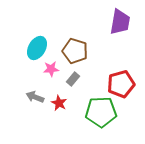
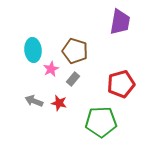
cyan ellipse: moved 4 px left, 2 px down; rotated 35 degrees counterclockwise
pink star: rotated 21 degrees counterclockwise
gray arrow: moved 1 px left, 4 px down
red star: rotated 14 degrees counterclockwise
green pentagon: moved 10 px down
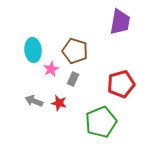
gray rectangle: rotated 16 degrees counterclockwise
green pentagon: rotated 20 degrees counterclockwise
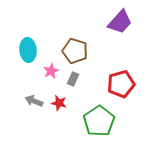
purple trapezoid: rotated 32 degrees clockwise
cyan ellipse: moved 5 px left
pink star: moved 2 px down
green pentagon: moved 2 px left, 1 px up; rotated 12 degrees counterclockwise
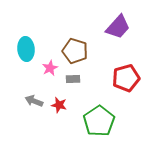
purple trapezoid: moved 2 px left, 5 px down
cyan ellipse: moved 2 px left, 1 px up
pink star: moved 1 px left, 3 px up
gray rectangle: rotated 64 degrees clockwise
red pentagon: moved 5 px right, 6 px up
red star: moved 2 px down
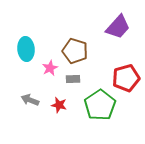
gray arrow: moved 4 px left, 1 px up
green pentagon: moved 1 px right, 16 px up
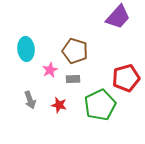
purple trapezoid: moved 10 px up
pink star: moved 2 px down
gray arrow: rotated 132 degrees counterclockwise
green pentagon: rotated 8 degrees clockwise
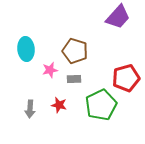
pink star: rotated 14 degrees clockwise
gray rectangle: moved 1 px right
gray arrow: moved 9 px down; rotated 24 degrees clockwise
green pentagon: moved 1 px right
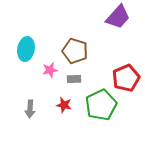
cyan ellipse: rotated 15 degrees clockwise
red pentagon: rotated 8 degrees counterclockwise
red star: moved 5 px right
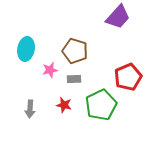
red pentagon: moved 2 px right, 1 px up
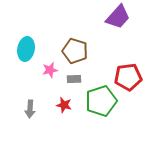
red pentagon: rotated 16 degrees clockwise
green pentagon: moved 4 px up; rotated 8 degrees clockwise
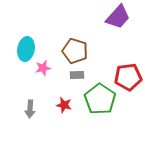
pink star: moved 7 px left, 2 px up
gray rectangle: moved 3 px right, 4 px up
green pentagon: moved 1 px left, 2 px up; rotated 20 degrees counterclockwise
